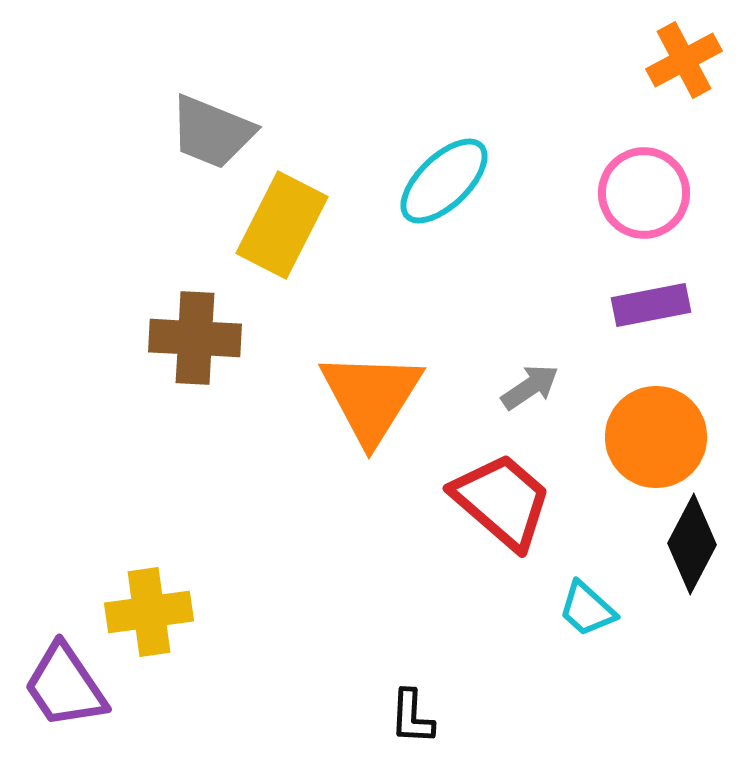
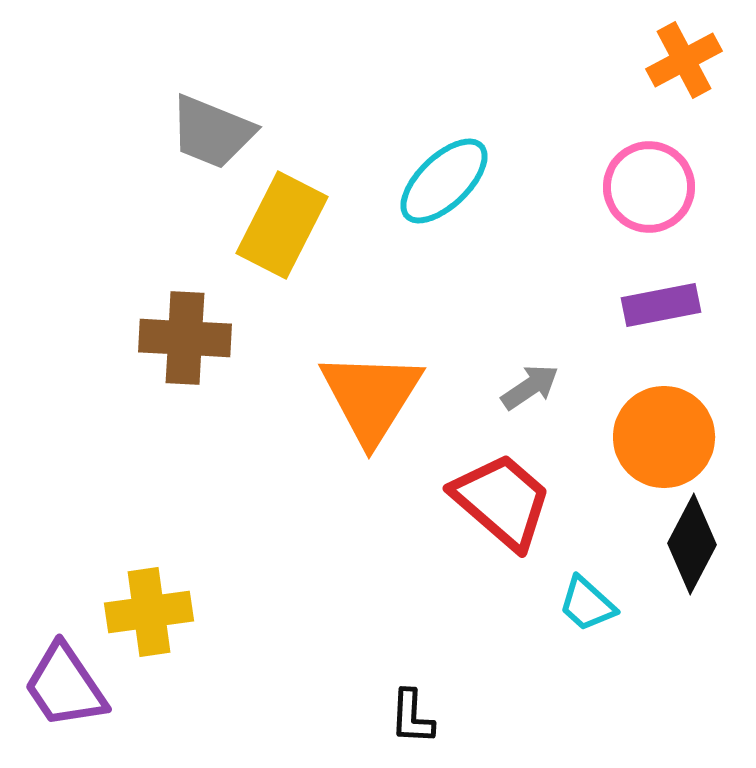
pink circle: moved 5 px right, 6 px up
purple rectangle: moved 10 px right
brown cross: moved 10 px left
orange circle: moved 8 px right
cyan trapezoid: moved 5 px up
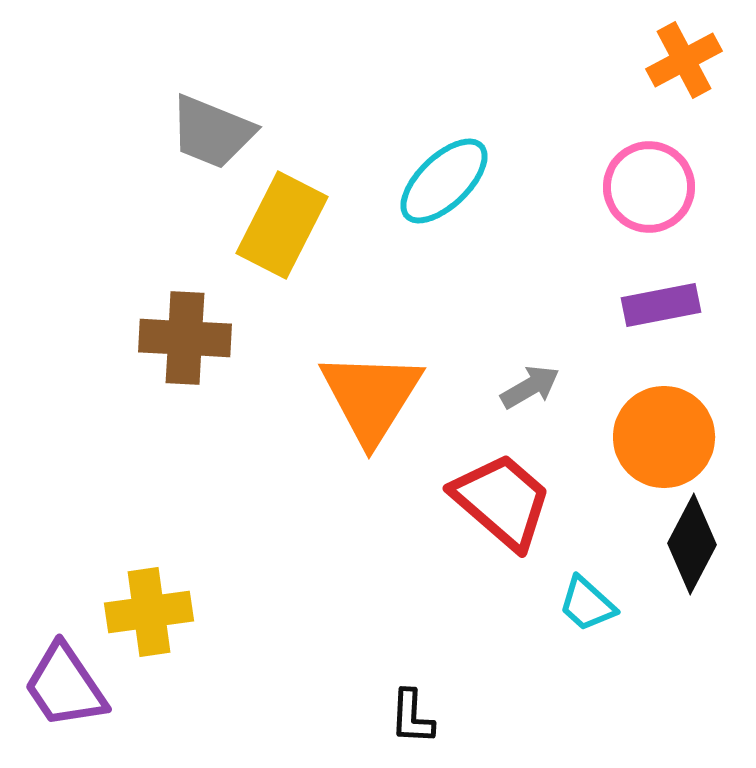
gray arrow: rotated 4 degrees clockwise
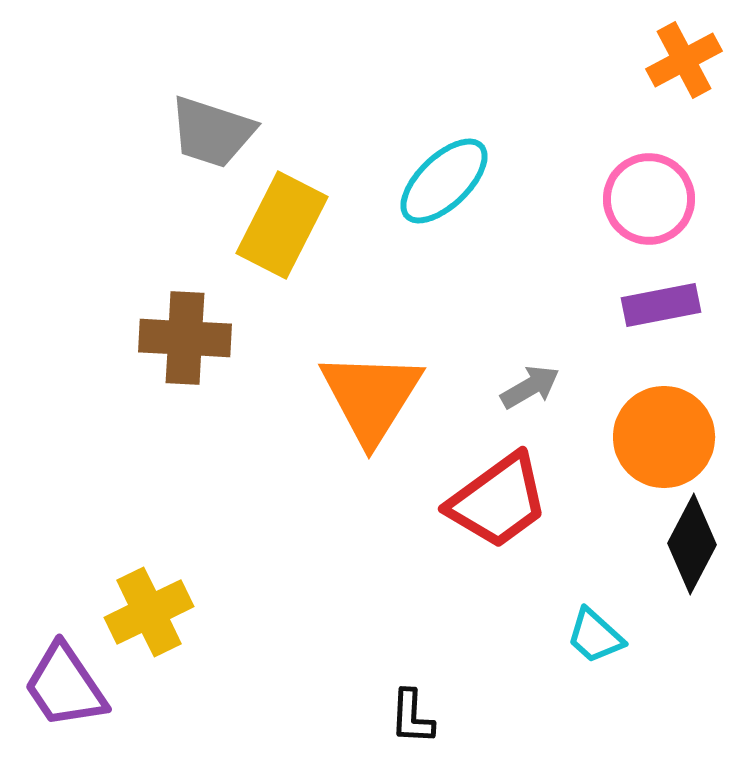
gray trapezoid: rotated 4 degrees counterclockwise
pink circle: moved 12 px down
red trapezoid: moved 4 px left; rotated 103 degrees clockwise
cyan trapezoid: moved 8 px right, 32 px down
yellow cross: rotated 18 degrees counterclockwise
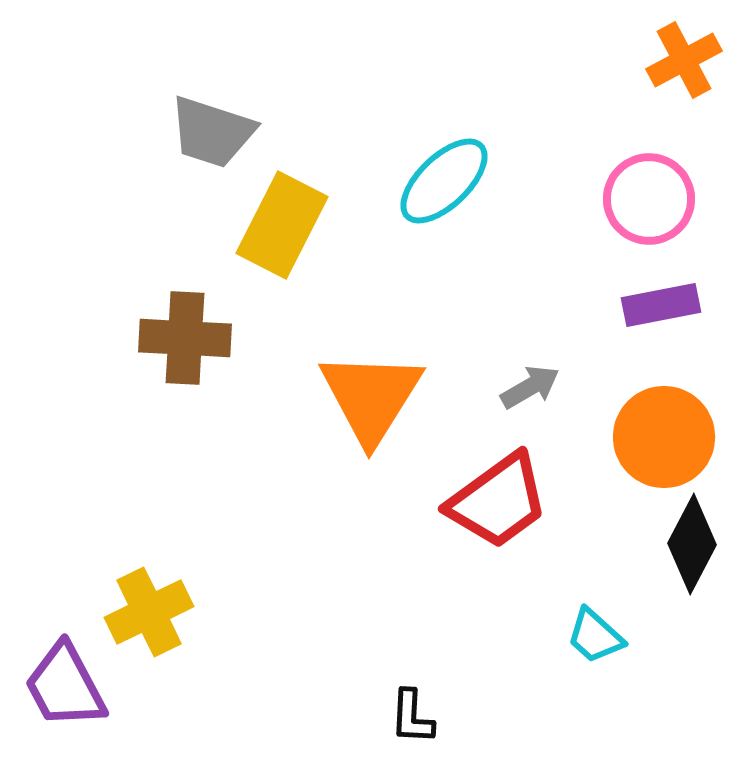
purple trapezoid: rotated 6 degrees clockwise
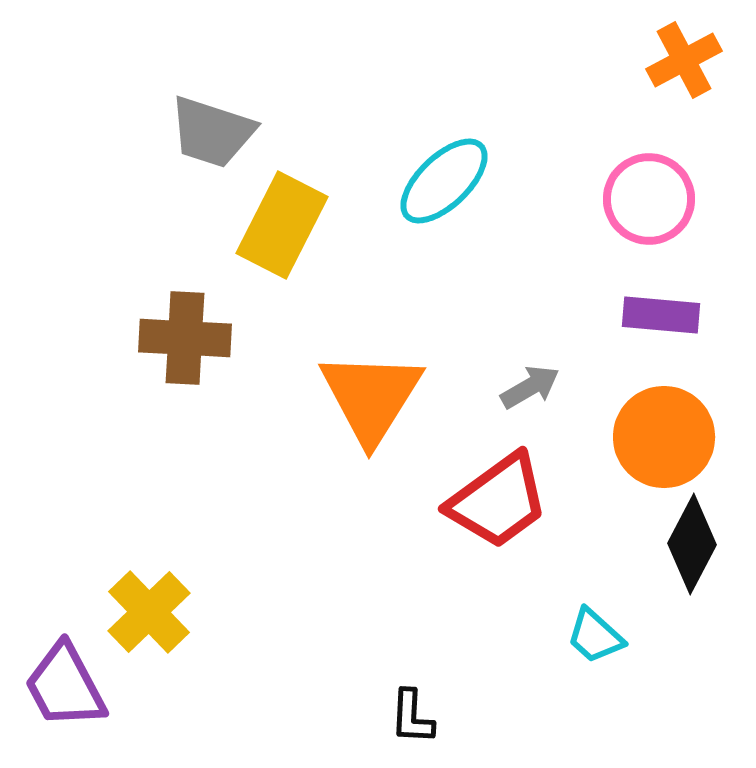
purple rectangle: moved 10 px down; rotated 16 degrees clockwise
yellow cross: rotated 18 degrees counterclockwise
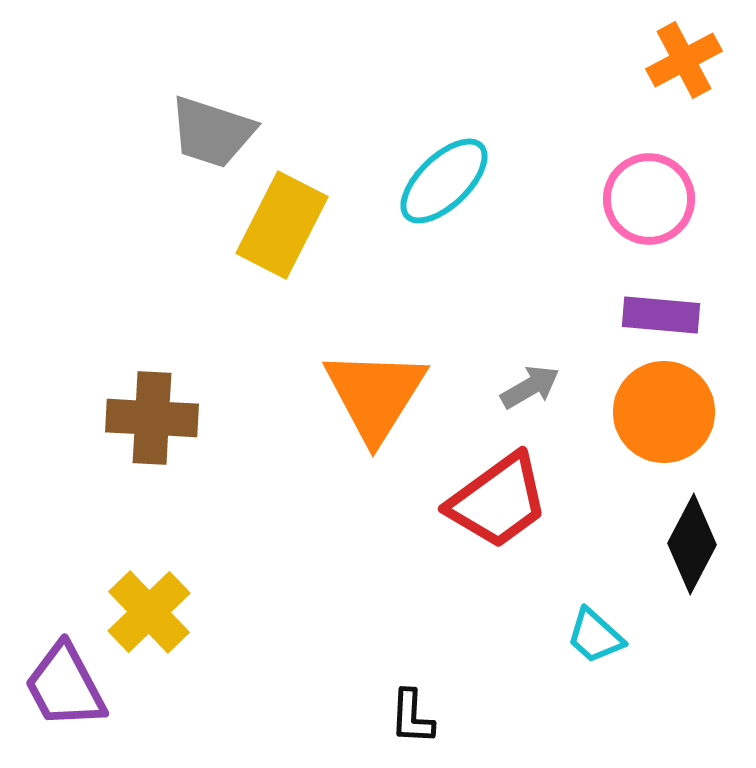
brown cross: moved 33 px left, 80 px down
orange triangle: moved 4 px right, 2 px up
orange circle: moved 25 px up
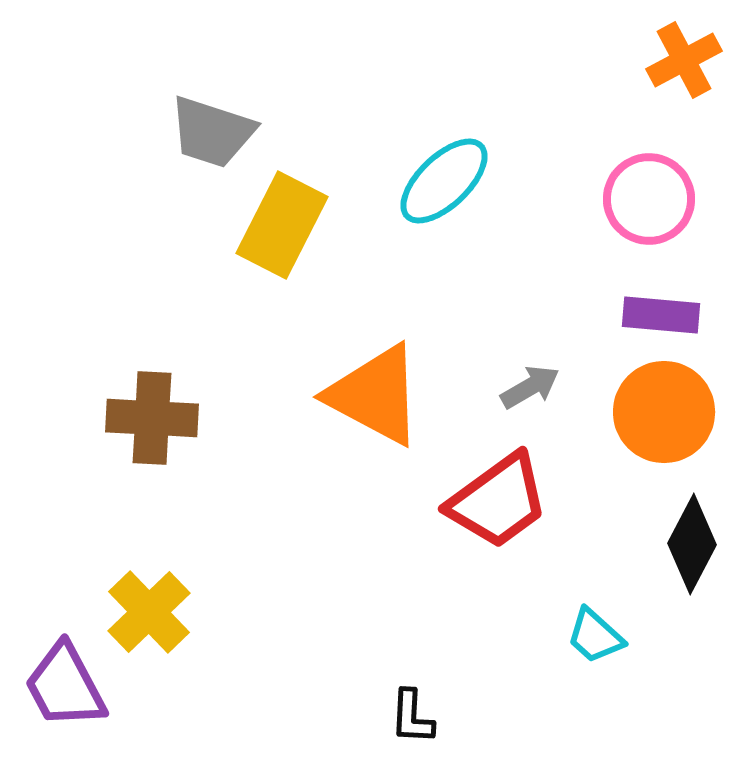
orange triangle: rotated 34 degrees counterclockwise
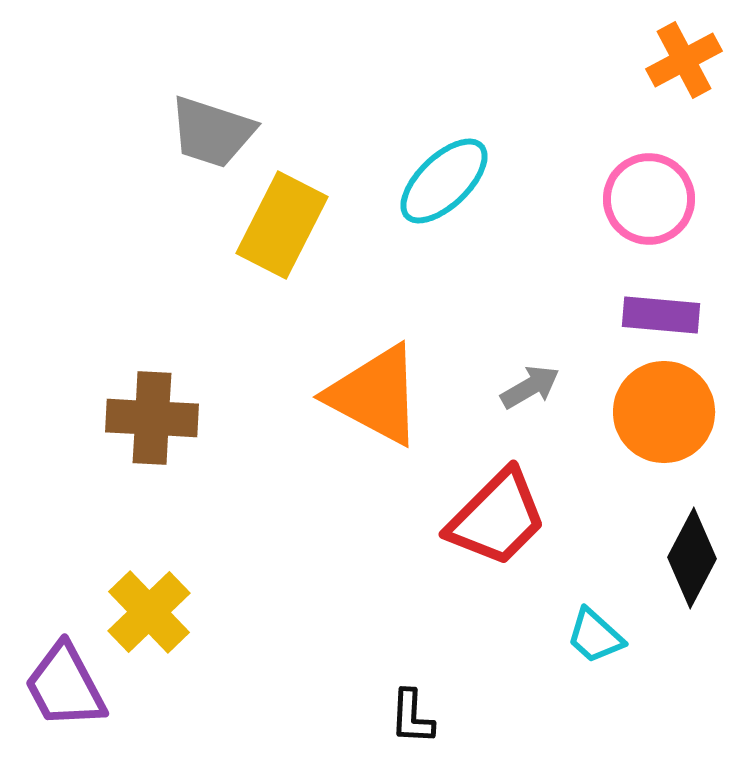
red trapezoid: moved 1 px left, 17 px down; rotated 9 degrees counterclockwise
black diamond: moved 14 px down
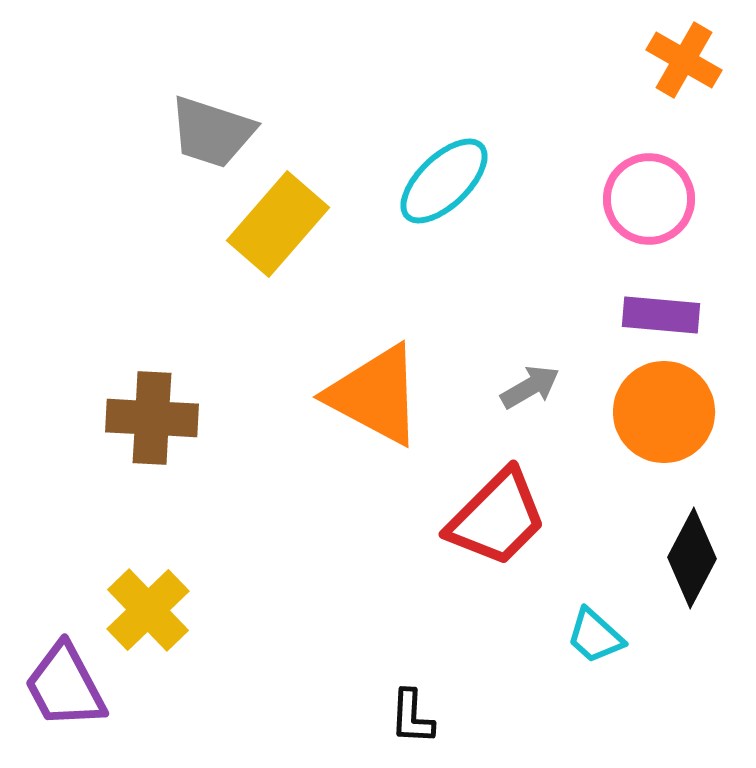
orange cross: rotated 32 degrees counterclockwise
yellow rectangle: moved 4 px left, 1 px up; rotated 14 degrees clockwise
yellow cross: moved 1 px left, 2 px up
